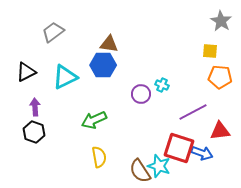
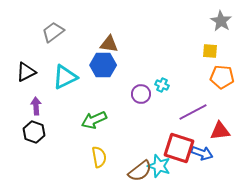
orange pentagon: moved 2 px right
purple arrow: moved 1 px right, 1 px up
brown semicircle: rotated 95 degrees counterclockwise
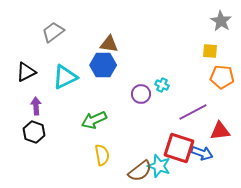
yellow semicircle: moved 3 px right, 2 px up
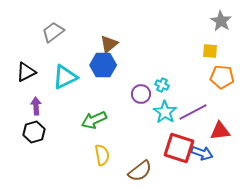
brown triangle: rotated 48 degrees counterclockwise
black hexagon: rotated 25 degrees clockwise
cyan star: moved 6 px right, 54 px up; rotated 15 degrees clockwise
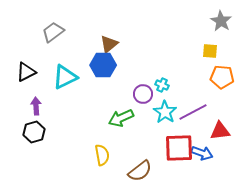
purple circle: moved 2 px right
green arrow: moved 27 px right, 2 px up
red square: rotated 20 degrees counterclockwise
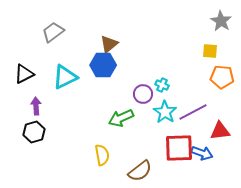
black triangle: moved 2 px left, 2 px down
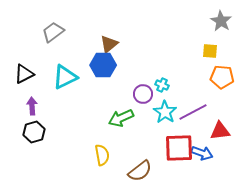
purple arrow: moved 4 px left
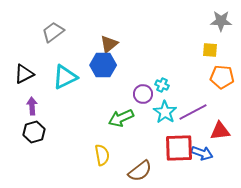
gray star: rotated 30 degrees counterclockwise
yellow square: moved 1 px up
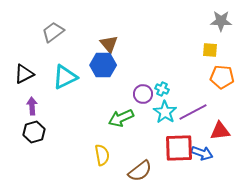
brown triangle: rotated 30 degrees counterclockwise
cyan cross: moved 4 px down
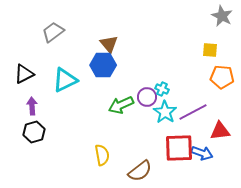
gray star: moved 1 px right, 5 px up; rotated 25 degrees clockwise
cyan triangle: moved 3 px down
purple circle: moved 4 px right, 3 px down
green arrow: moved 13 px up
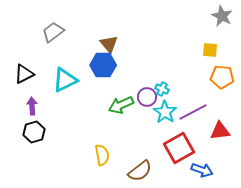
red square: rotated 28 degrees counterclockwise
blue arrow: moved 17 px down
